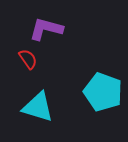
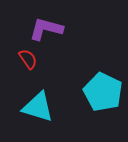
cyan pentagon: rotated 6 degrees clockwise
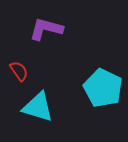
red semicircle: moved 9 px left, 12 px down
cyan pentagon: moved 4 px up
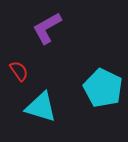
purple L-shape: moved 1 px right, 1 px up; rotated 44 degrees counterclockwise
cyan triangle: moved 3 px right
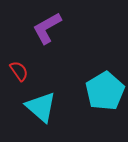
cyan pentagon: moved 2 px right, 3 px down; rotated 15 degrees clockwise
cyan triangle: rotated 24 degrees clockwise
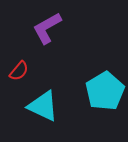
red semicircle: rotated 75 degrees clockwise
cyan triangle: moved 2 px right, 1 px up; rotated 16 degrees counterclockwise
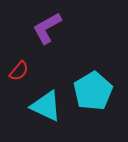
cyan pentagon: moved 12 px left
cyan triangle: moved 3 px right
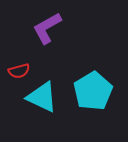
red semicircle: rotated 35 degrees clockwise
cyan triangle: moved 4 px left, 9 px up
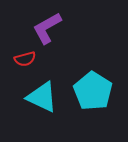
red semicircle: moved 6 px right, 12 px up
cyan pentagon: rotated 9 degrees counterclockwise
